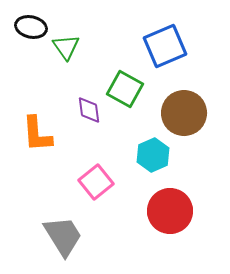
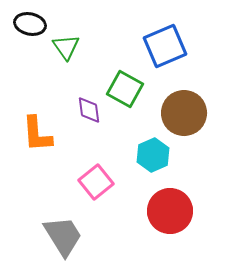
black ellipse: moved 1 px left, 3 px up
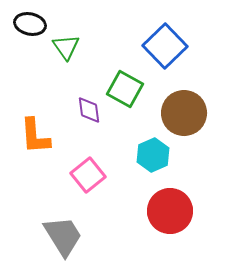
blue square: rotated 21 degrees counterclockwise
orange L-shape: moved 2 px left, 2 px down
pink square: moved 8 px left, 7 px up
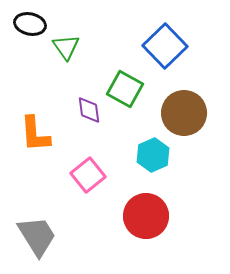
orange L-shape: moved 2 px up
red circle: moved 24 px left, 5 px down
gray trapezoid: moved 26 px left
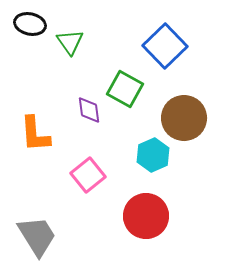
green triangle: moved 4 px right, 5 px up
brown circle: moved 5 px down
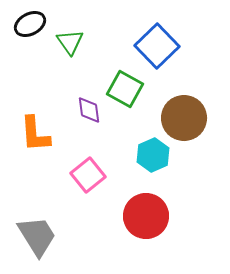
black ellipse: rotated 40 degrees counterclockwise
blue square: moved 8 px left
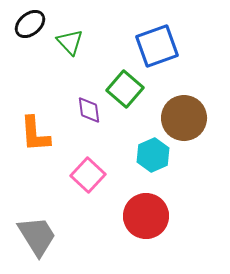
black ellipse: rotated 12 degrees counterclockwise
green triangle: rotated 8 degrees counterclockwise
blue square: rotated 24 degrees clockwise
green square: rotated 12 degrees clockwise
pink square: rotated 8 degrees counterclockwise
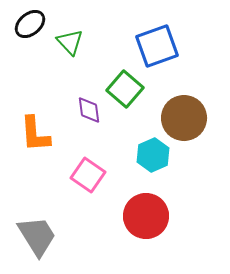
pink square: rotated 8 degrees counterclockwise
